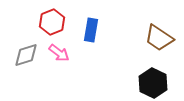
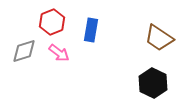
gray diamond: moved 2 px left, 4 px up
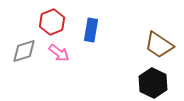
brown trapezoid: moved 7 px down
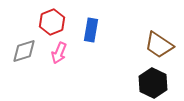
pink arrow: rotated 75 degrees clockwise
